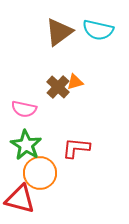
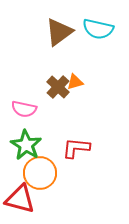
cyan semicircle: moved 1 px up
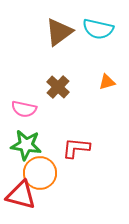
orange triangle: moved 32 px right
green star: rotated 24 degrees counterclockwise
red triangle: moved 1 px right, 4 px up
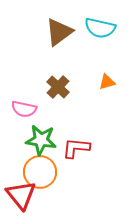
cyan semicircle: moved 2 px right, 1 px up
green star: moved 15 px right, 5 px up
orange circle: moved 1 px up
red triangle: rotated 36 degrees clockwise
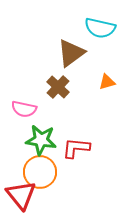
brown triangle: moved 12 px right, 21 px down
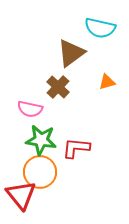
pink semicircle: moved 6 px right
